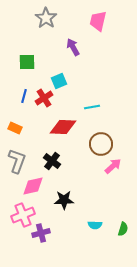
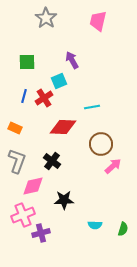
purple arrow: moved 1 px left, 13 px down
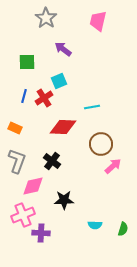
purple arrow: moved 9 px left, 11 px up; rotated 24 degrees counterclockwise
purple cross: rotated 18 degrees clockwise
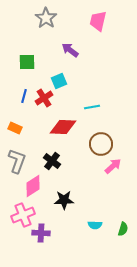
purple arrow: moved 7 px right, 1 px down
pink diamond: rotated 20 degrees counterclockwise
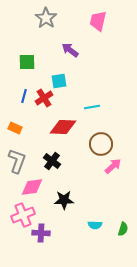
cyan square: rotated 14 degrees clockwise
pink diamond: moved 1 px left, 1 px down; rotated 25 degrees clockwise
